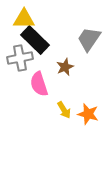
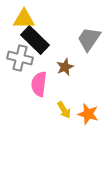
gray cross: rotated 25 degrees clockwise
pink semicircle: rotated 25 degrees clockwise
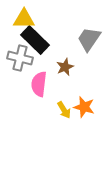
orange star: moved 4 px left, 7 px up
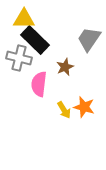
gray cross: moved 1 px left
